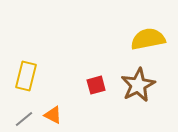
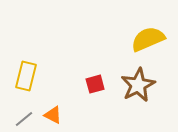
yellow semicircle: rotated 12 degrees counterclockwise
red square: moved 1 px left, 1 px up
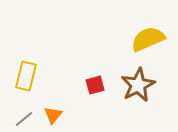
red square: moved 1 px down
orange triangle: rotated 42 degrees clockwise
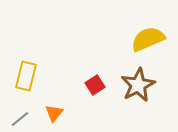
red square: rotated 18 degrees counterclockwise
orange triangle: moved 1 px right, 2 px up
gray line: moved 4 px left
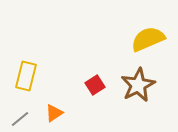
orange triangle: rotated 18 degrees clockwise
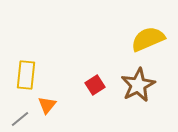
yellow rectangle: moved 1 px up; rotated 8 degrees counterclockwise
orange triangle: moved 7 px left, 8 px up; rotated 18 degrees counterclockwise
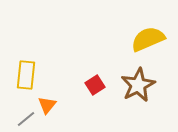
gray line: moved 6 px right
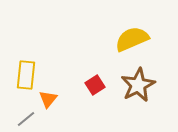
yellow semicircle: moved 16 px left
orange triangle: moved 1 px right, 6 px up
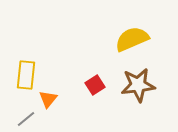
brown star: rotated 20 degrees clockwise
